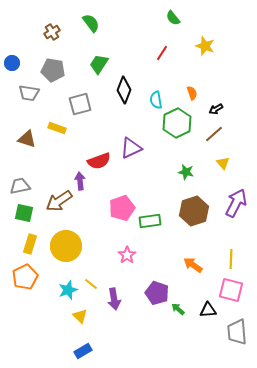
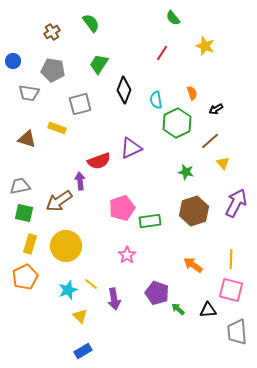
blue circle at (12, 63): moved 1 px right, 2 px up
brown line at (214, 134): moved 4 px left, 7 px down
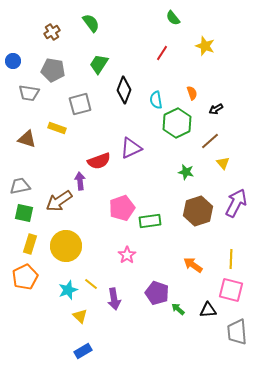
brown hexagon at (194, 211): moved 4 px right
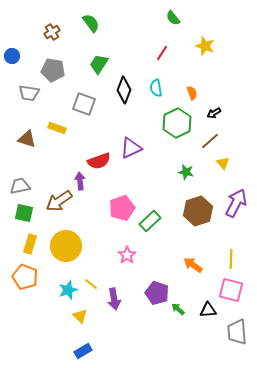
blue circle at (13, 61): moved 1 px left, 5 px up
cyan semicircle at (156, 100): moved 12 px up
gray square at (80, 104): moved 4 px right; rotated 35 degrees clockwise
black arrow at (216, 109): moved 2 px left, 4 px down
green rectangle at (150, 221): rotated 35 degrees counterclockwise
orange pentagon at (25, 277): rotated 25 degrees counterclockwise
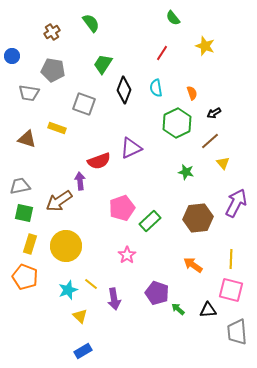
green trapezoid at (99, 64): moved 4 px right
brown hexagon at (198, 211): moved 7 px down; rotated 12 degrees clockwise
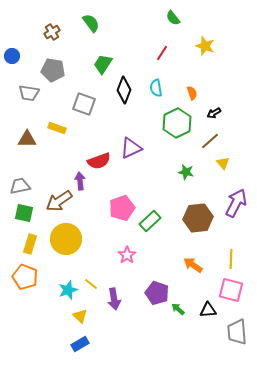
brown triangle at (27, 139): rotated 18 degrees counterclockwise
yellow circle at (66, 246): moved 7 px up
blue rectangle at (83, 351): moved 3 px left, 7 px up
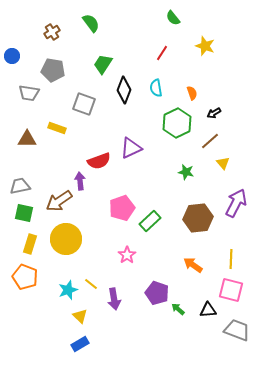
gray trapezoid at (237, 332): moved 2 px up; rotated 116 degrees clockwise
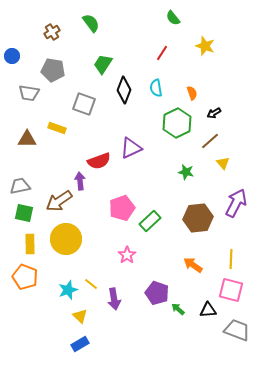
yellow rectangle at (30, 244): rotated 18 degrees counterclockwise
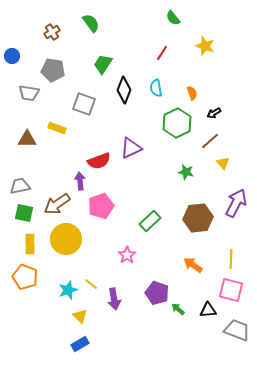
brown arrow at (59, 201): moved 2 px left, 3 px down
pink pentagon at (122, 208): moved 21 px left, 2 px up
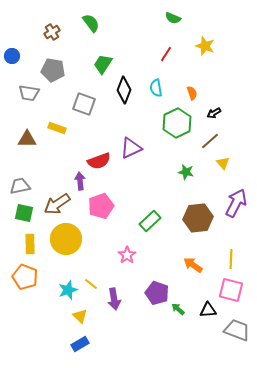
green semicircle at (173, 18): rotated 28 degrees counterclockwise
red line at (162, 53): moved 4 px right, 1 px down
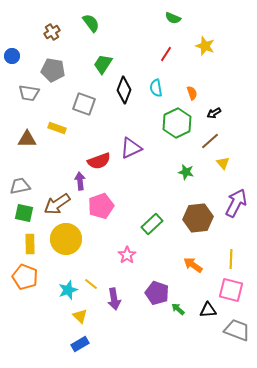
green rectangle at (150, 221): moved 2 px right, 3 px down
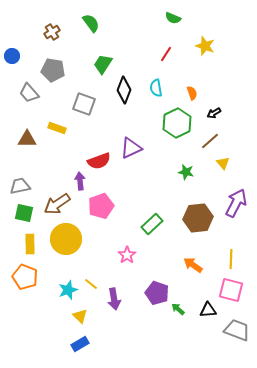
gray trapezoid at (29, 93): rotated 40 degrees clockwise
